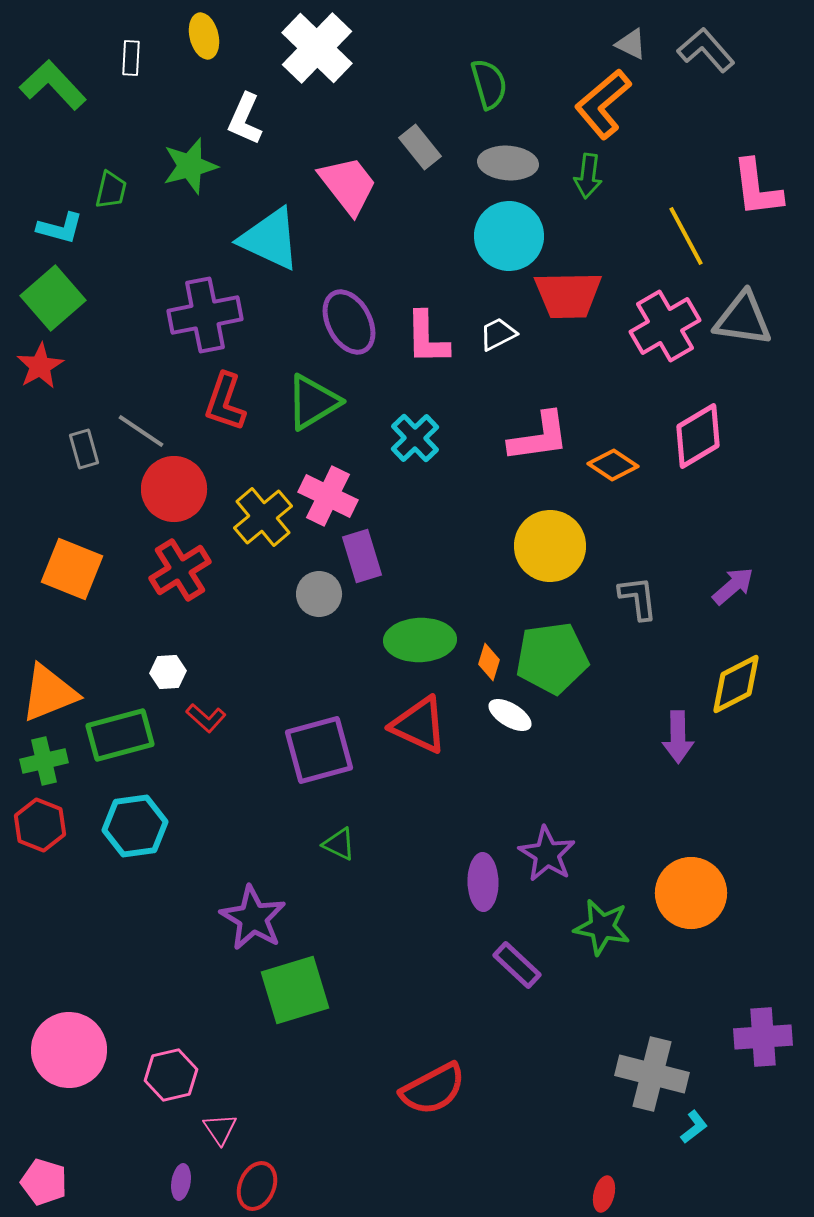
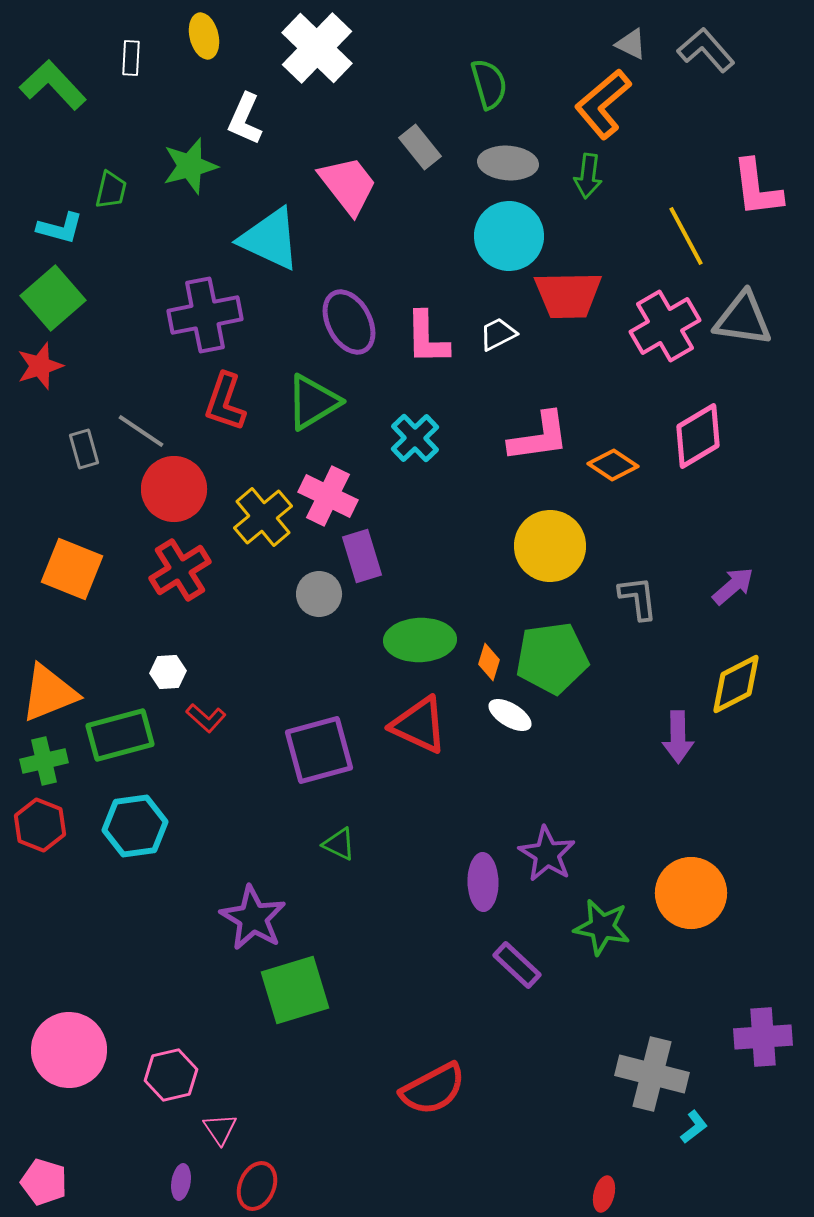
red star at (40, 366): rotated 12 degrees clockwise
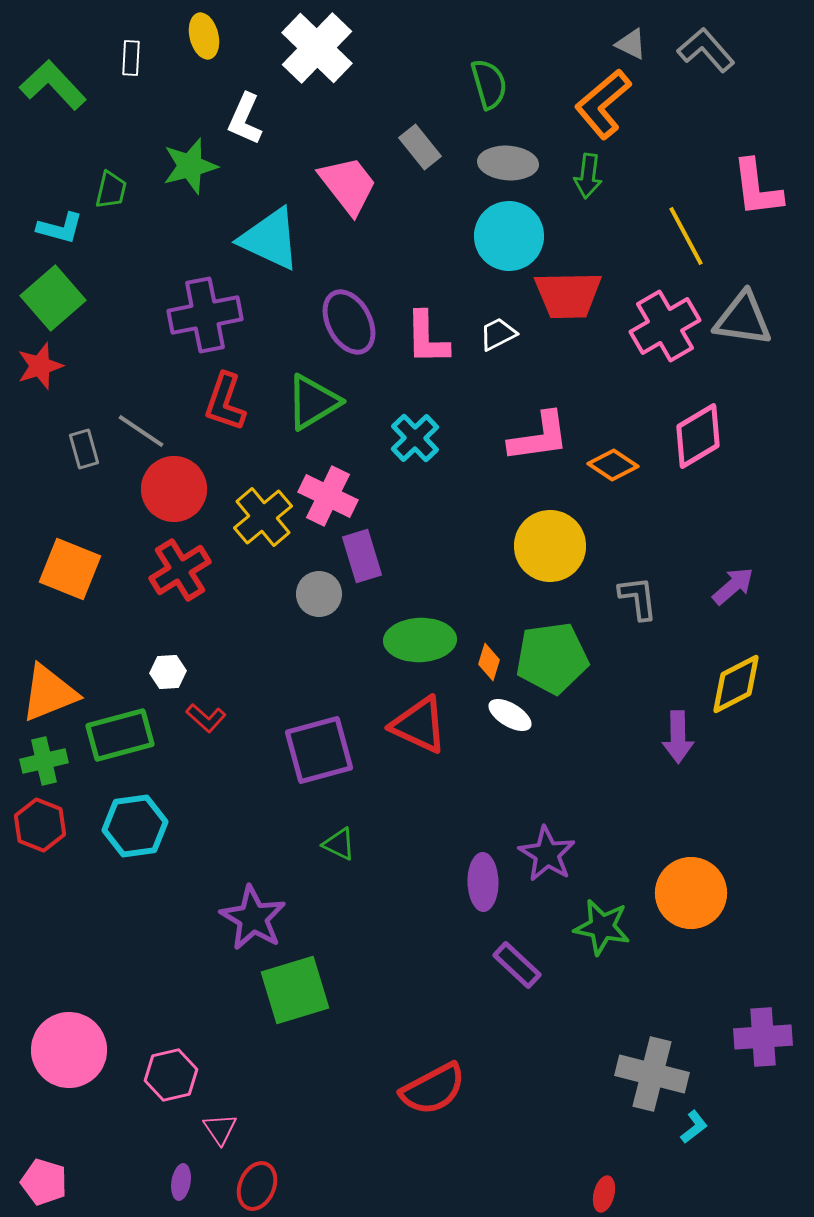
orange square at (72, 569): moved 2 px left
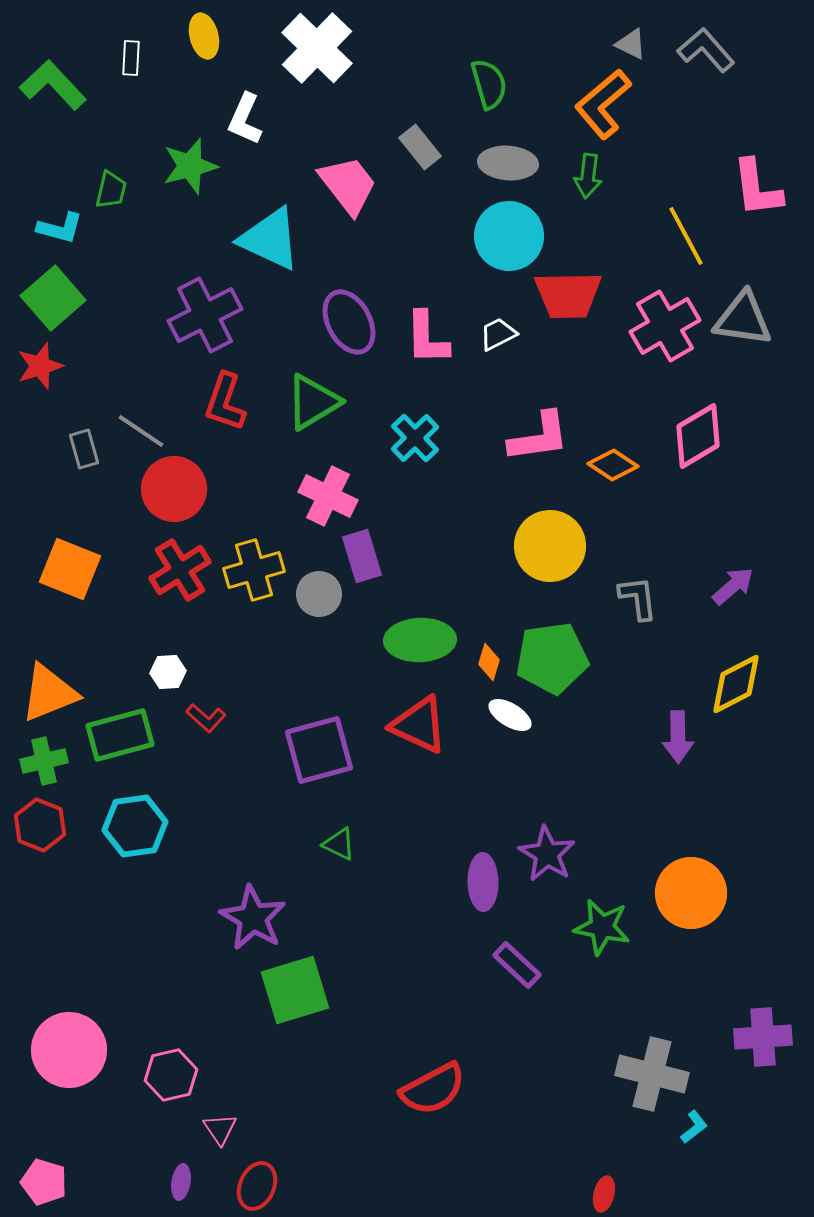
purple cross at (205, 315): rotated 16 degrees counterclockwise
yellow cross at (263, 517): moved 9 px left, 53 px down; rotated 24 degrees clockwise
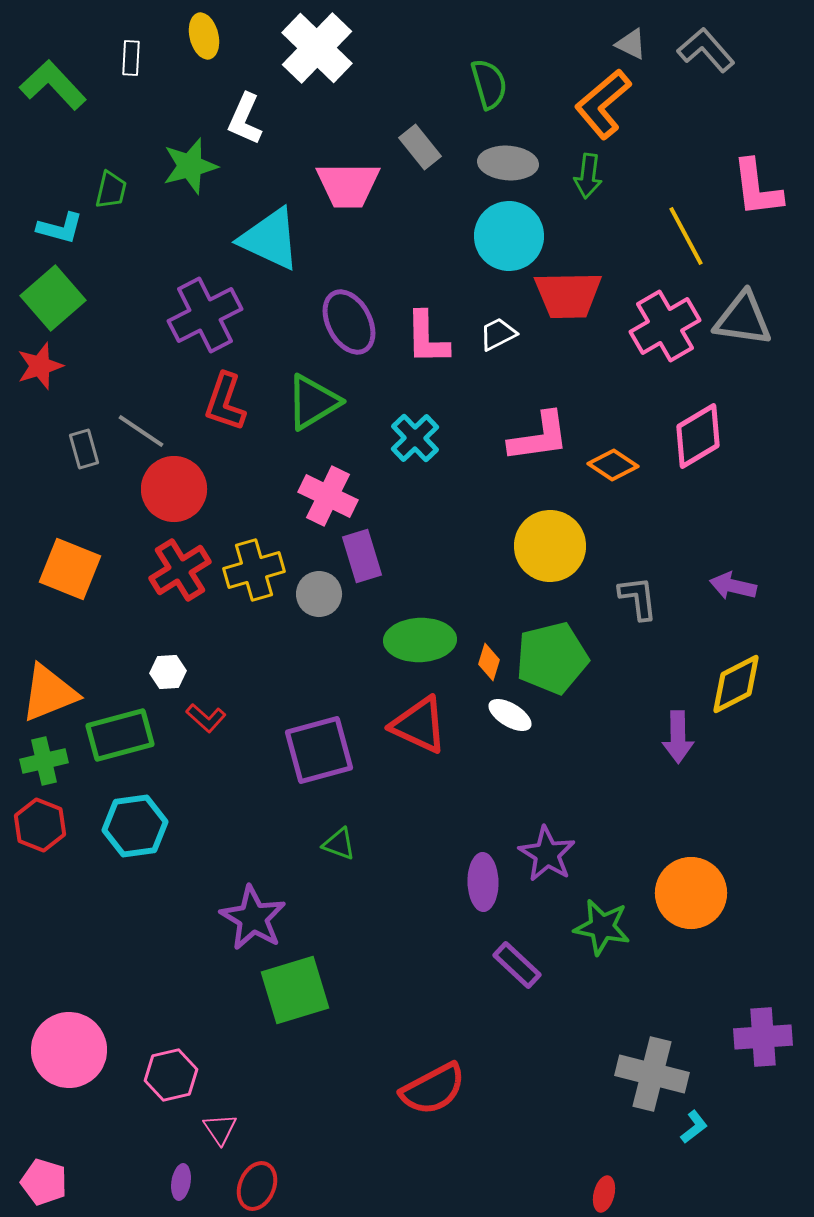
pink trapezoid at (348, 185): rotated 128 degrees clockwise
purple arrow at (733, 586): rotated 126 degrees counterclockwise
green pentagon at (552, 658): rotated 6 degrees counterclockwise
green triangle at (339, 844): rotated 6 degrees counterclockwise
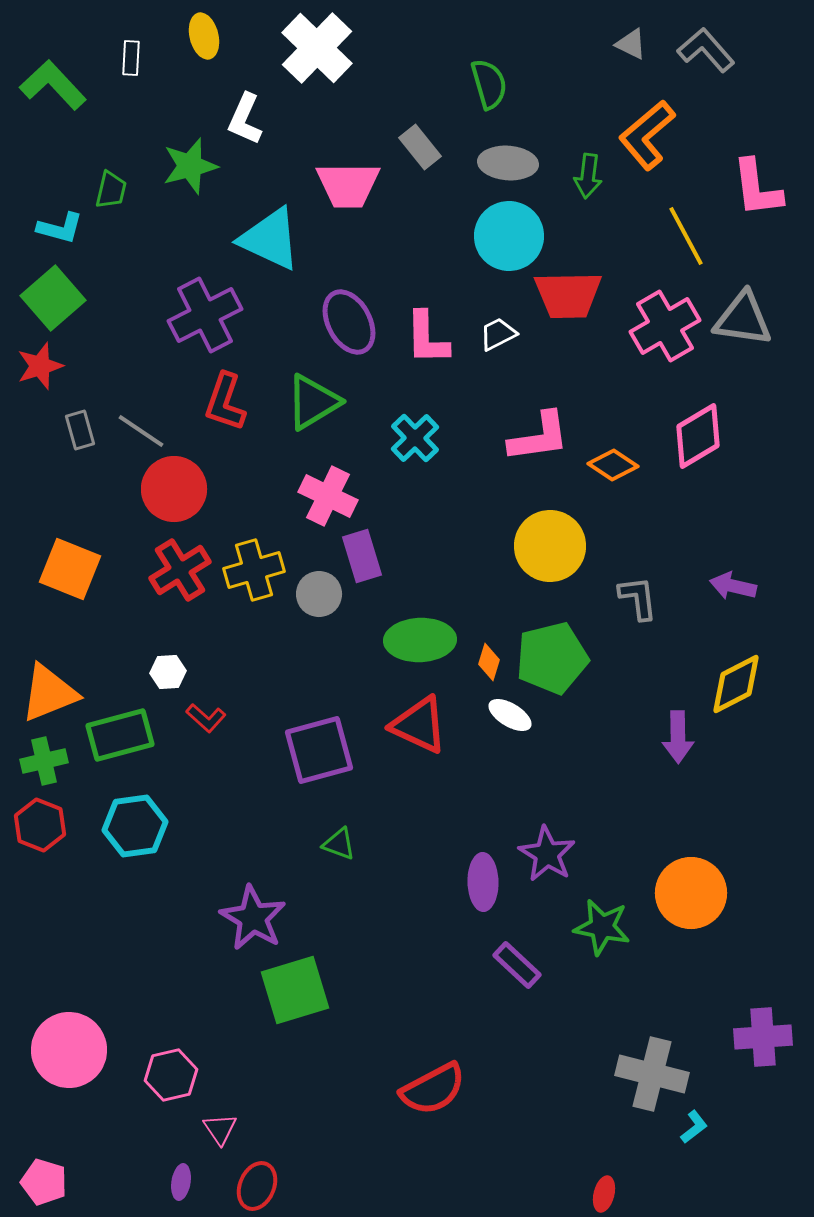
orange L-shape at (603, 104): moved 44 px right, 31 px down
gray rectangle at (84, 449): moved 4 px left, 19 px up
